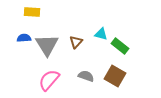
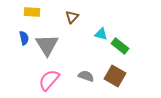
blue semicircle: rotated 80 degrees clockwise
brown triangle: moved 4 px left, 25 px up
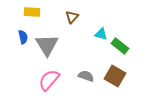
blue semicircle: moved 1 px left, 1 px up
